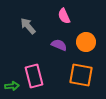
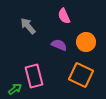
orange square: rotated 15 degrees clockwise
green arrow: moved 3 px right, 3 px down; rotated 32 degrees counterclockwise
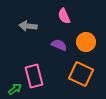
gray arrow: rotated 42 degrees counterclockwise
orange square: moved 1 px up
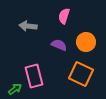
pink semicircle: rotated 42 degrees clockwise
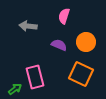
pink rectangle: moved 1 px right, 1 px down
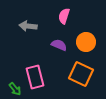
green arrow: rotated 88 degrees clockwise
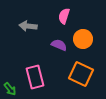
orange circle: moved 3 px left, 3 px up
green arrow: moved 5 px left
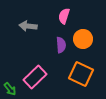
purple semicircle: moved 2 px right; rotated 63 degrees clockwise
pink rectangle: rotated 60 degrees clockwise
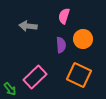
orange square: moved 2 px left, 1 px down
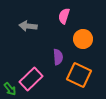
purple semicircle: moved 3 px left, 12 px down
pink rectangle: moved 4 px left, 2 px down
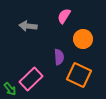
pink semicircle: rotated 14 degrees clockwise
purple semicircle: moved 1 px right
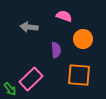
pink semicircle: rotated 77 degrees clockwise
gray arrow: moved 1 px right, 1 px down
purple semicircle: moved 3 px left, 7 px up
orange square: rotated 20 degrees counterclockwise
